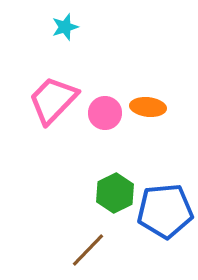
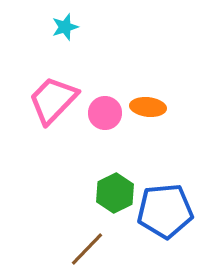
brown line: moved 1 px left, 1 px up
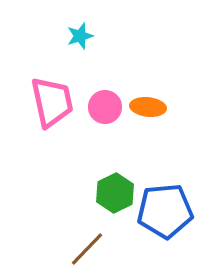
cyan star: moved 15 px right, 9 px down
pink trapezoid: moved 1 px left, 2 px down; rotated 124 degrees clockwise
pink circle: moved 6 px up
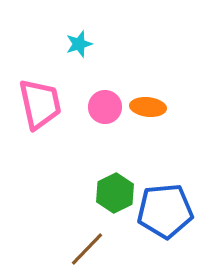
cyan star: moved 1 px left, 8 px down
pink trapezoid: moved 12 px left, 2 px down
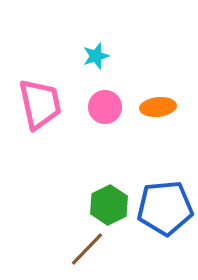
cyan star: moved 17 px right, 12 px down
orange ellipse: moved 10 px right; rotated 12 degrees counterclockwise
green hexagon: moved 6 px left, 12 px down
blue pentagon: moved 3 px up
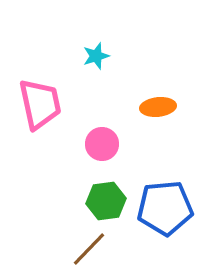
pink circle: moved 3 px left, 37 px down
green hexagon: moved 3 px left, 4 px up; rotated 18 degrees clockwise
brown line: moved 2 px right
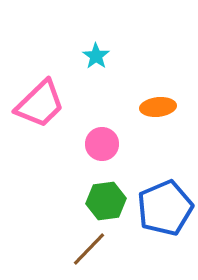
cyan star: rotated 20 degrees counterclockwise
pink trapezoid: rotated 58 degrees clockwise
blue pentagon: rotated 18 degrees counterclockwise
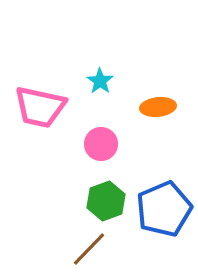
cyan star: moved 4 px right, 25 px down
pink trapezoid: moved 3 px down; rotated 56 degrees clockwise
pink circle: moved 1 px left
green hexagon: rotated 12 degrees counterclockwise
blue pentagon: moved 1 px left, 1 px down
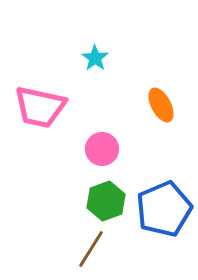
cyan star: moved 5 px left, 23 px up
orange ellipse: moved 3 px right, 2 px up; rotated 68 degrees clockwise
pink circle: moved 1 px right, 5 px down
brown line: moved 2 px right; rotated 12 degrees counterclockwise
